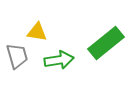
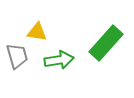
green rectangle: rotated 9 degrees counterclockwise
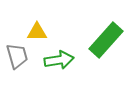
yellow triangle: rotated 10 degrees counterclockwise
green rectangle: moved 3 px up
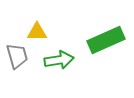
green rectangle: rotated 24 degrees clockwise
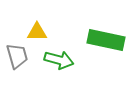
green rectangle: rotated 36 degrees clockwise
green arrow: rotated 24 degrees clockwise
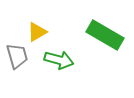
yellow triangle: rotated 30 degrees counterclockwise
green rectangle: moved 1 px left, 5 px up; rotated 18 degrees clockwise
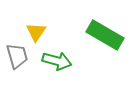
yellow triangle: moved 1 px left; rotated 25 degrees counterclockwise
green arrow: moved 2 px left, 1 px down
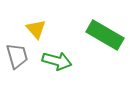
yellow triangle: moved 3 px up; rotated 15 degrees counterclockwise
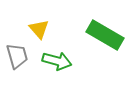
yellow triangle: moved 3 px right
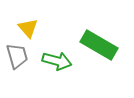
yellow triangle: moved 11 px left, 1 px up
green rectangle: moved 6 px left, 10 px down
